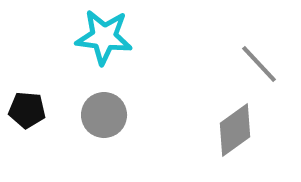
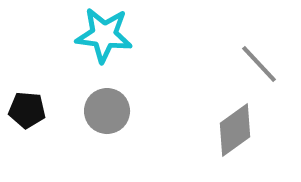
cyan star: moved 2 px up
gray circle: moved 3 px right, 4 px up
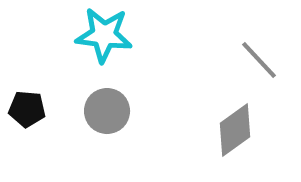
gray line: moved 4 px up
black pentagon: moved 1 px up
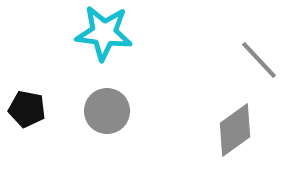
cyan star: moved 2 px up
black pentagon: rotated 6 degrees clockwise
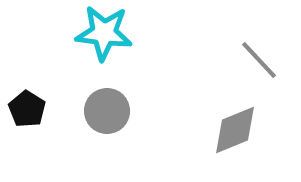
black pentagon: rotated 21 degrees clockwise
gray diamond: rotated 14 degrees clockwise
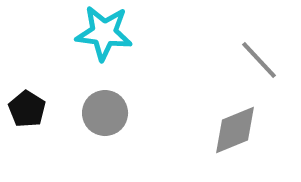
gray circle: moved 2 px left, 2 px down
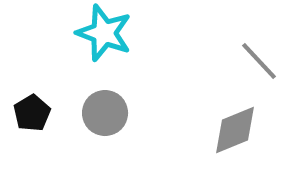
cyan star: rotated 14 degrees clockwise
gray line: moved 1 px down
black pentagon: moved 5 px right, 4 px down; rotated 9 degrees clockwise
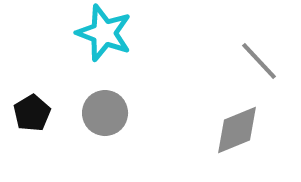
gray diamond: moved 2 px right
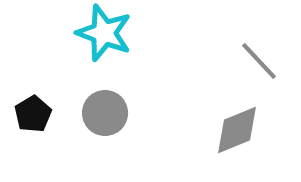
black pentagon: moved 1 px right, 1 px down
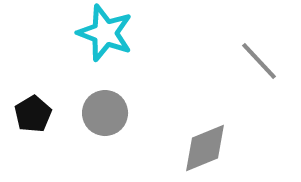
cyan star: moved 1 px right
gray diamond: moved 32 px left, 18 px down
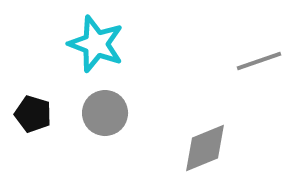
cyan star: moved 9 px left, 11 px down
gray line: rotated 66 degrees counterclockwise
black pentagon: rotated 24 degrees counterclockwise
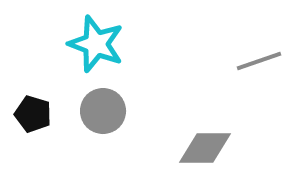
gray circle: moved 2 px left, 2 px up
gray diamond: rotated 22 degrees clockwise
